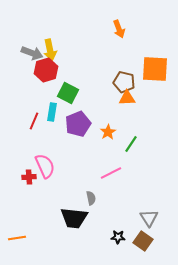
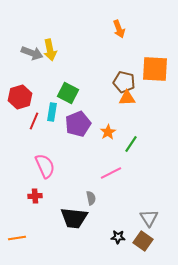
red hexagon: moved 26 px left, 27 px down
red cross: moved 6 px right, 19 px down
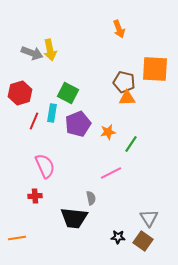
red hexagon: moved 4 px up
cyan rectangle: moved 1 px down
orange star: rotated 21 degrees clockwise
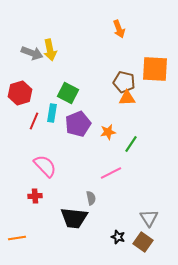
pink semicircle: rotated 20 degrees counterclockwise
black star: rotated 16 degrees clockwise
brown square: moved 1 px down
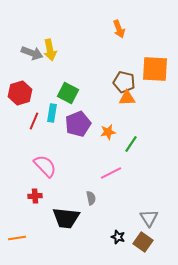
black trapezoid: moved 8 px left
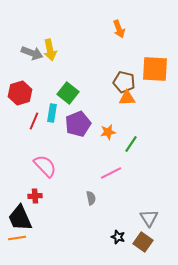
green square: rotated 10 degrees clockwise
black trapezoid: moved 46 px left; rotated 60 degrees clockwise
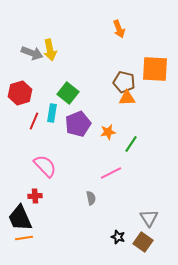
orange line: moved 7 px right
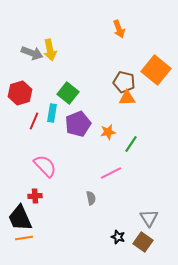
orange square: moved 1 px right, 1 px down; rotated 36 degrees clockwise
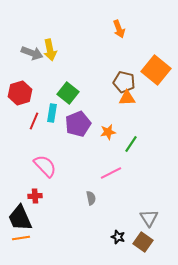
orange line: moved 3 px left
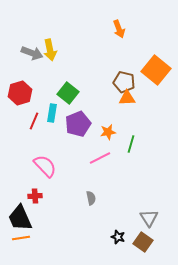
green line: rotated 18 degrees counterclockwise
pink line: moved 11 px left, 15 px up
